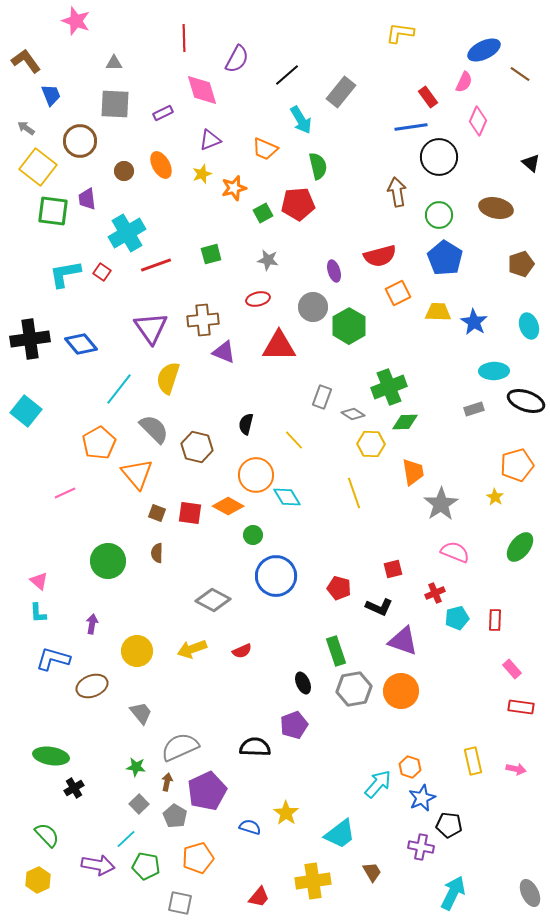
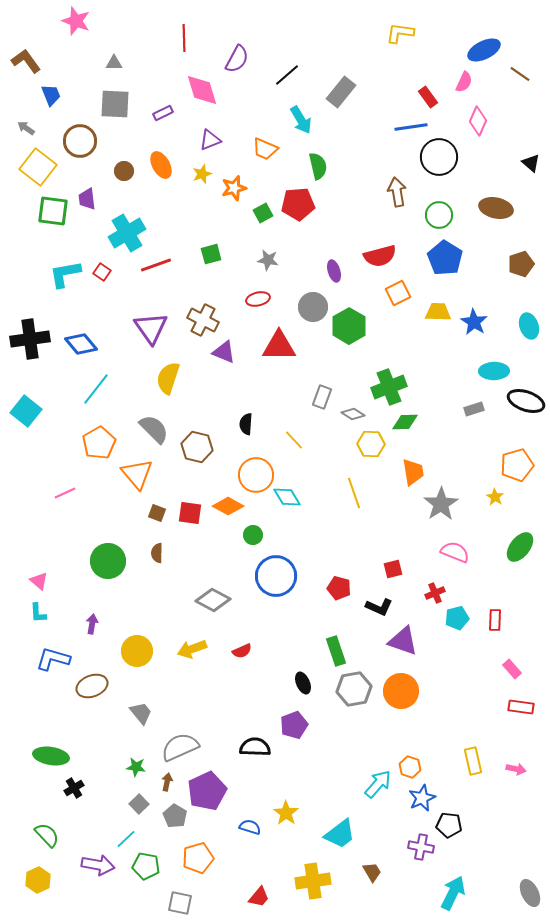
brown cross at (203, 320): rotated 32 degrees clockwise
cyan line at (119, 389): moved 23 px left
black semicircle at (246, 424): rotated 10 degrees counterclockwise
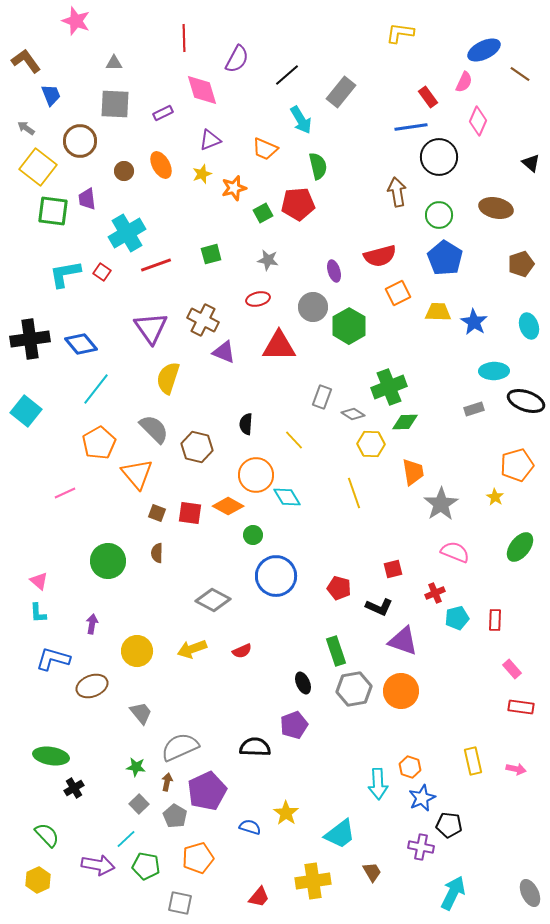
cyan arrow at (378, 784): rotated 136 degrees clockwise
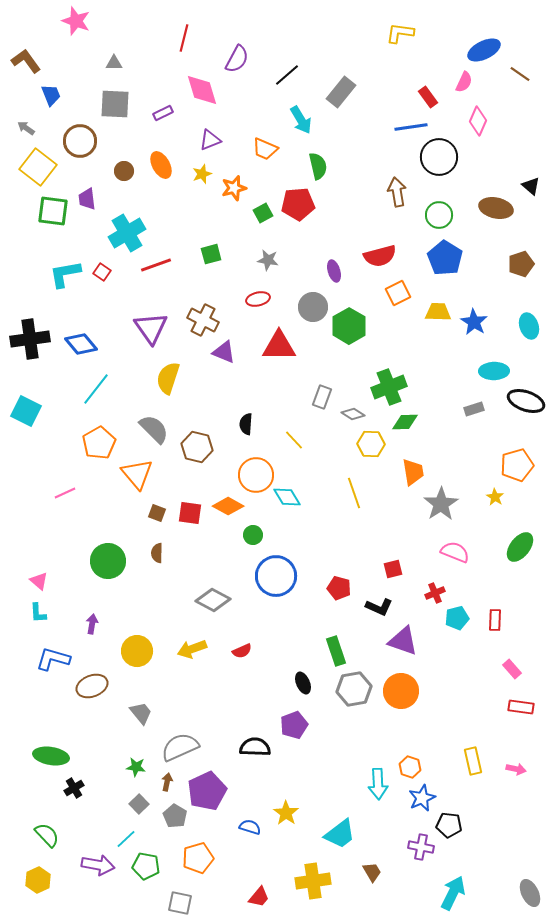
red line at (184, 38): rotated 16 degrees clockwise
black triangle at (531, 163): moved 23 px down
cyan square at (26, 411): rotated 12 degrees counterclockwise
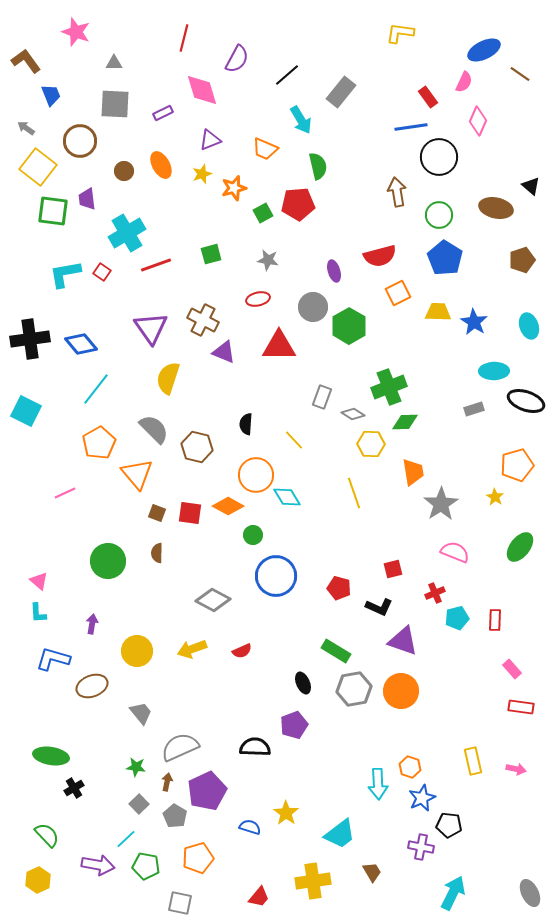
pink star at (76, 21): moved 11 px down
brown pentagon at (521, 264): moved 1 px right, 4 px up
green rectangle at (336, 651): rotated 40 degrees counterclockwise
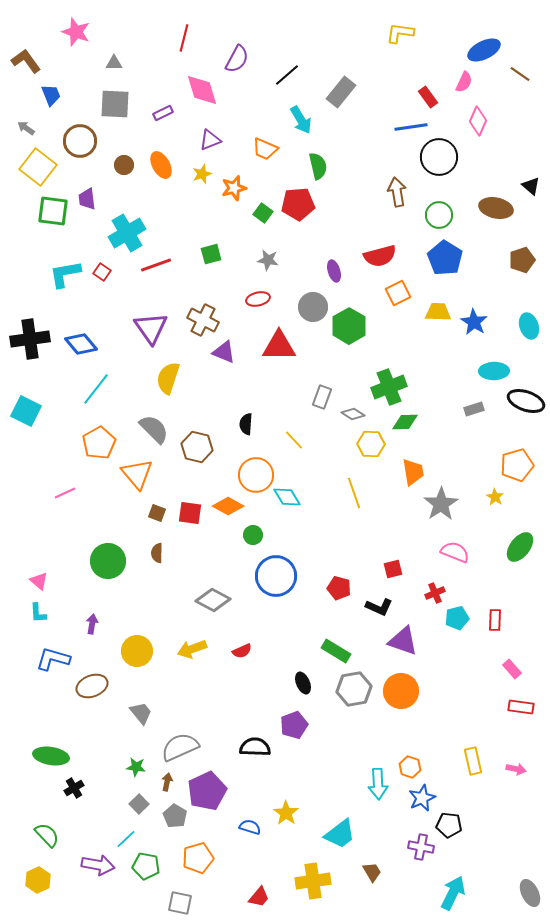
brown circle at (124, 171): moved 6 px up
green square at (263, 213): rotated 24 degrees counterclockwise
